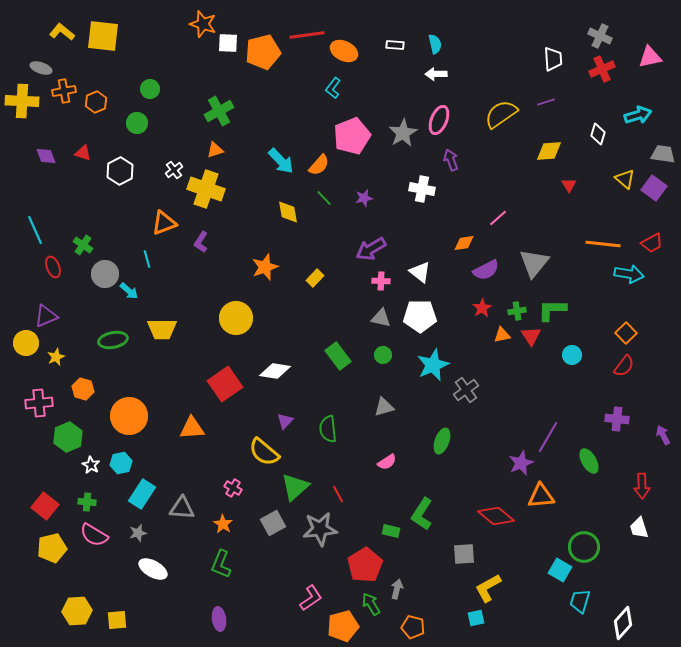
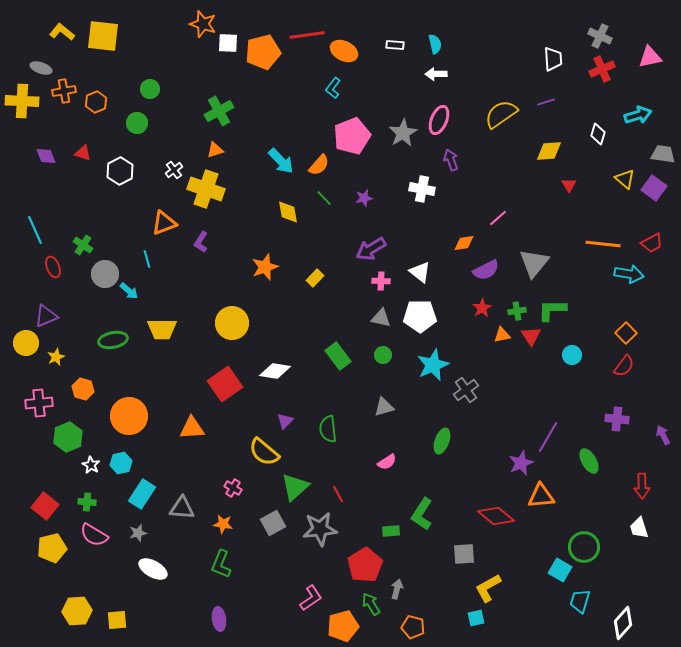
yellow circle at (236, 318): moved 4 px left, 5 px down
orange star at (223, 524): rotated 24 degrees counterclockwise
green rectangle at (391, 531): rotated 18 degrees counterclockwise
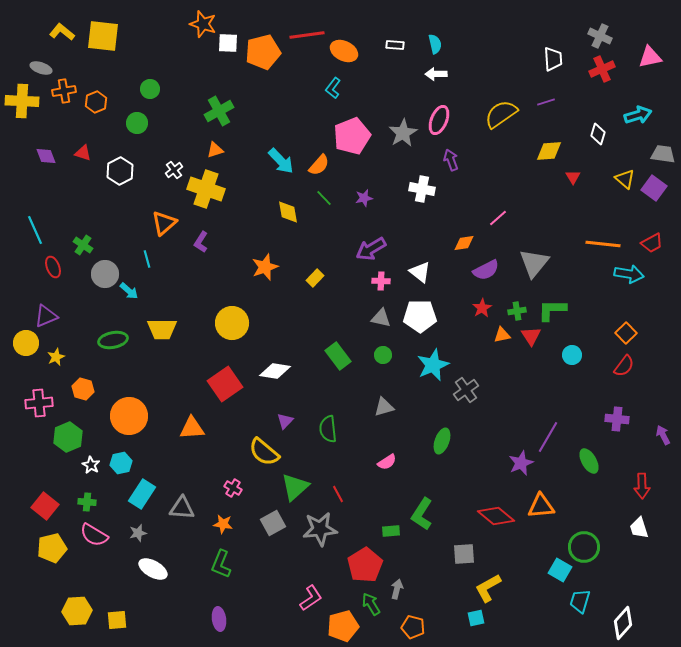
red triangle at (569, 185): moved 4 px right, 8 px up
orange triangle at (164, 223): rotated 20 degrees counterclockwise
orange triangle at (541, 496): moved 10 px down
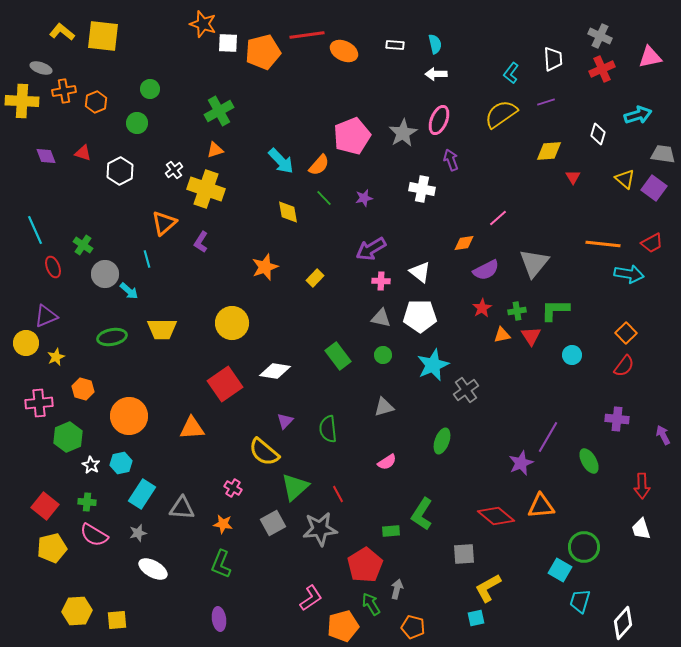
cyan L-shape at (333, 88): moved 178 px right, 15 px up
green L-shape at (552, 310): moved 3 px right
green ellipse at (113, 340): moved 1 px left, 3 px up
white trapezoid at (639, 528): moved 2 px right, 1 px down
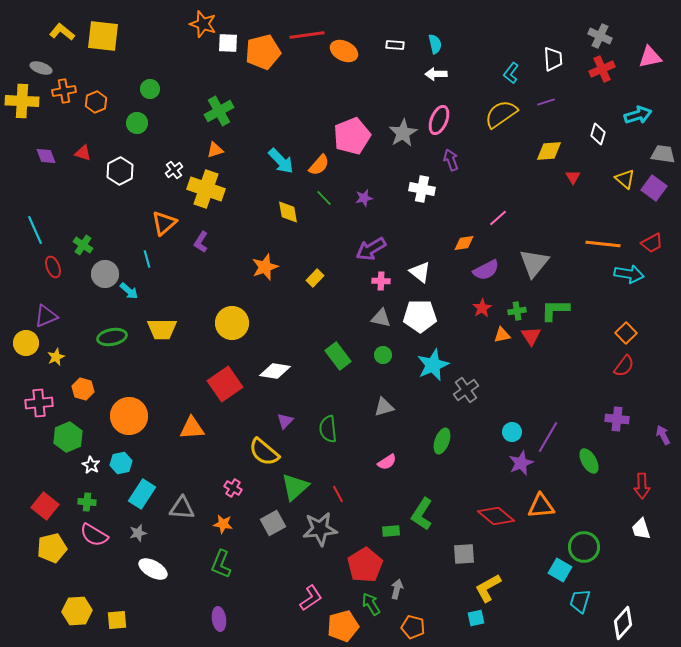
cyan circle at (572, 355): moved 60 px left, 77 px down
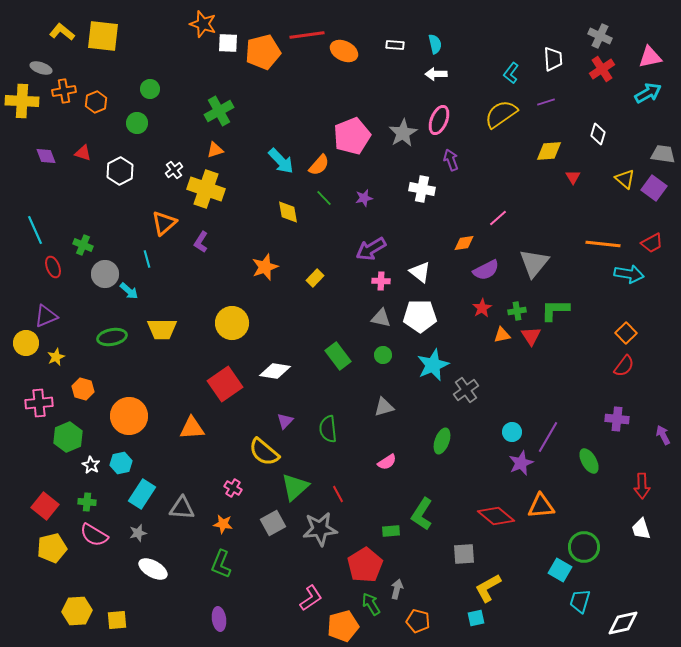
red cross at (602, 69): rotated 10 degrees counterclockwise
cyan arrow at (638, 115): moved 10 px right, 22 px up; rotated 12 degrees counterclockwise
green cross at (83, 245): rotated 12 degrees counterclockwise
white diamond at (623, 623): rotated 36 degrees clockwise
orange pentagon at (413, 627): moved 5 px right, 6 px up
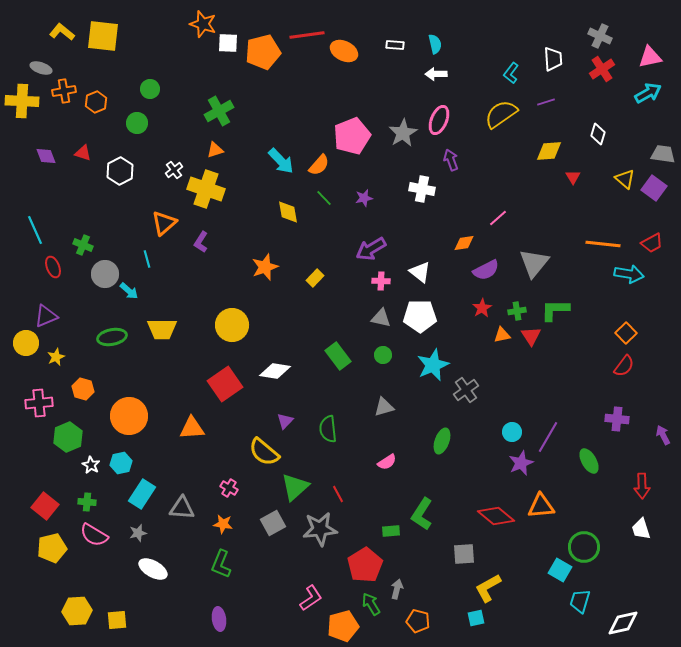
yellow circle at (232, 323): moved 2 px down
pink cross at (233, 488): moved 4 px left
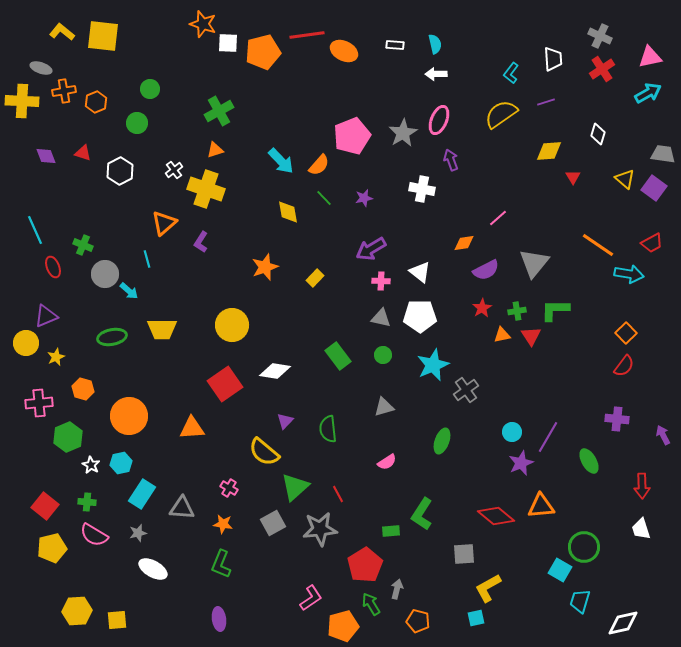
orange line at (603, 244): moved 5 px left, 1 px down; rotated 28 degrees clockwise
